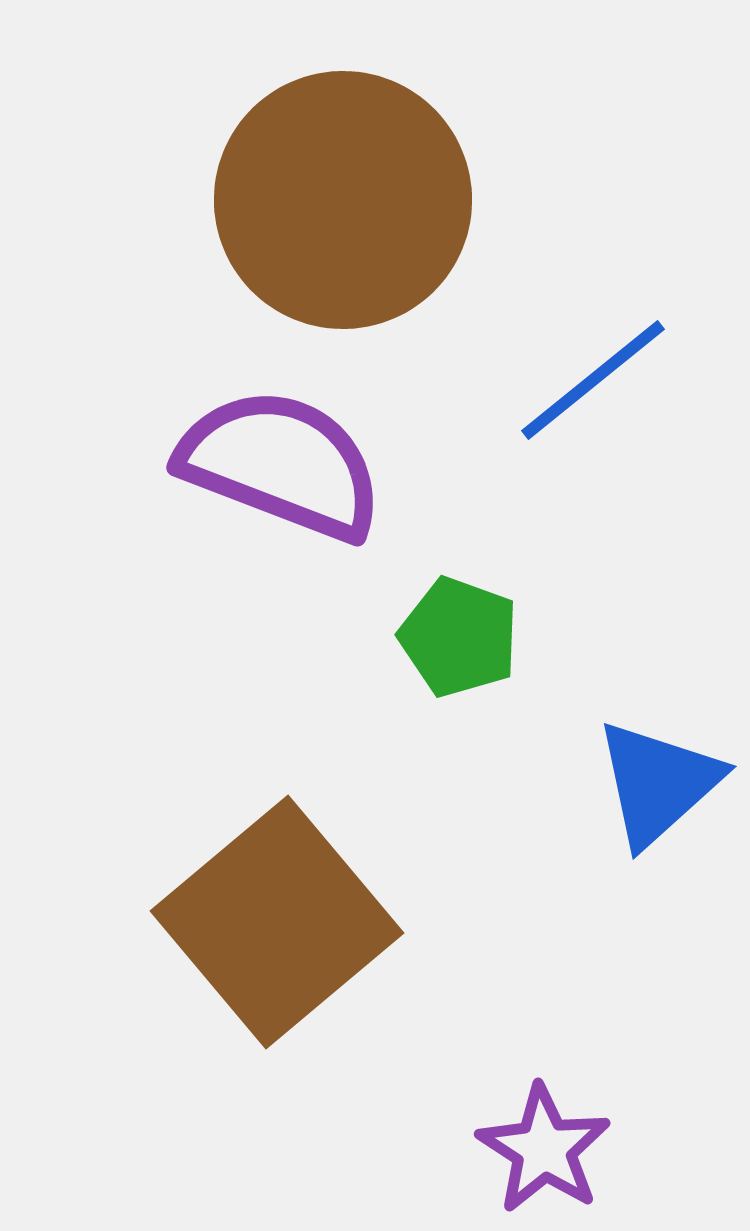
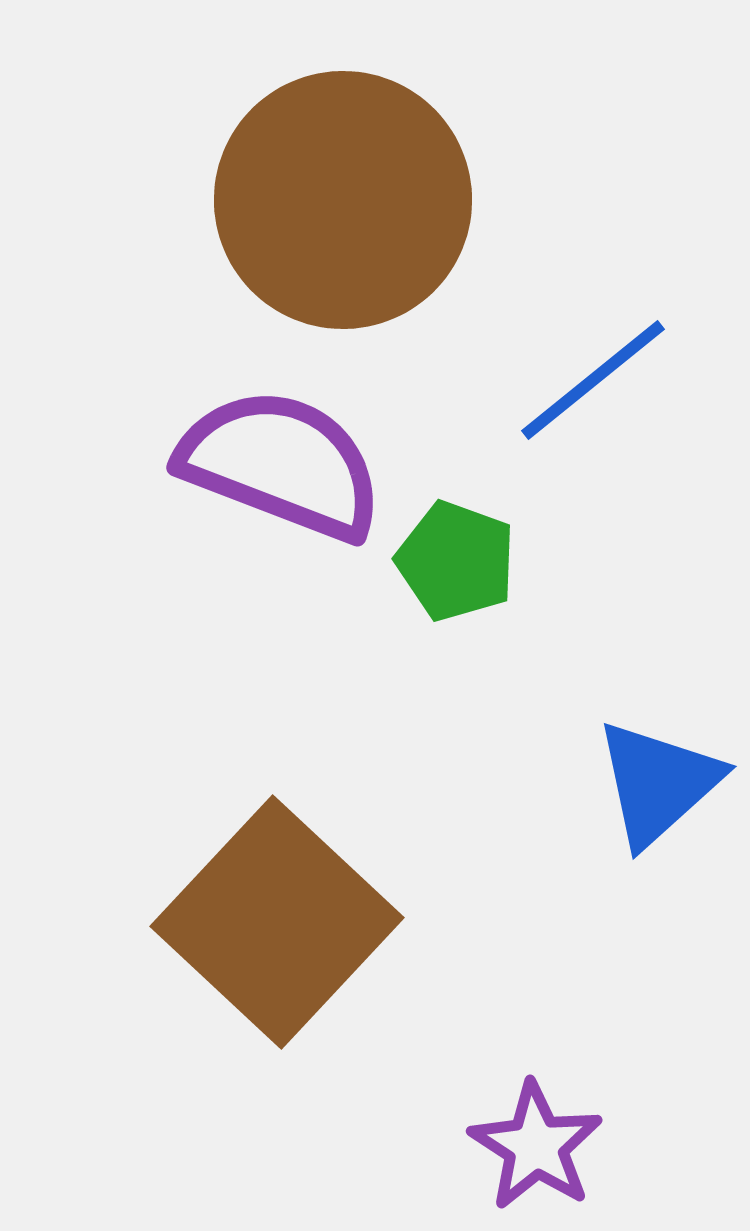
green pentagon: moved 3 px left, 76 px up
brown square: rotated 7 degrees counterclockwise
purple star: moved 8 px left, 3 px up
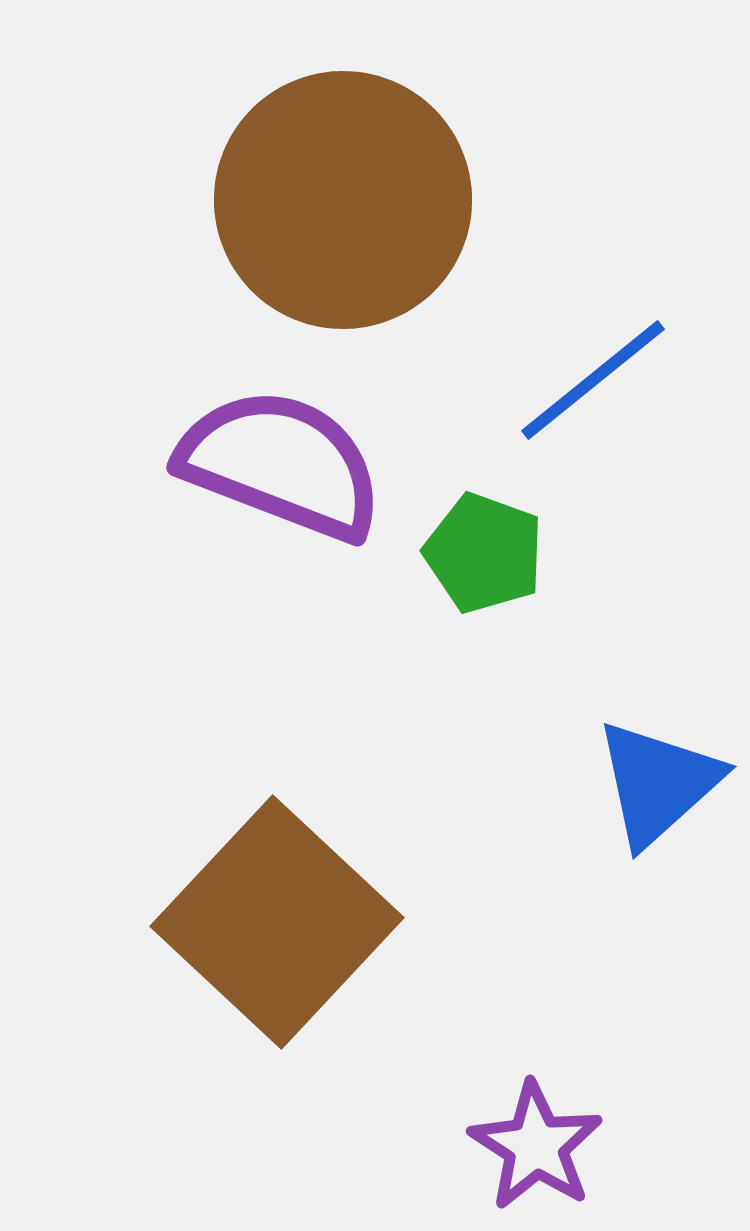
green pentagon: moved 28 px right, 8 px up
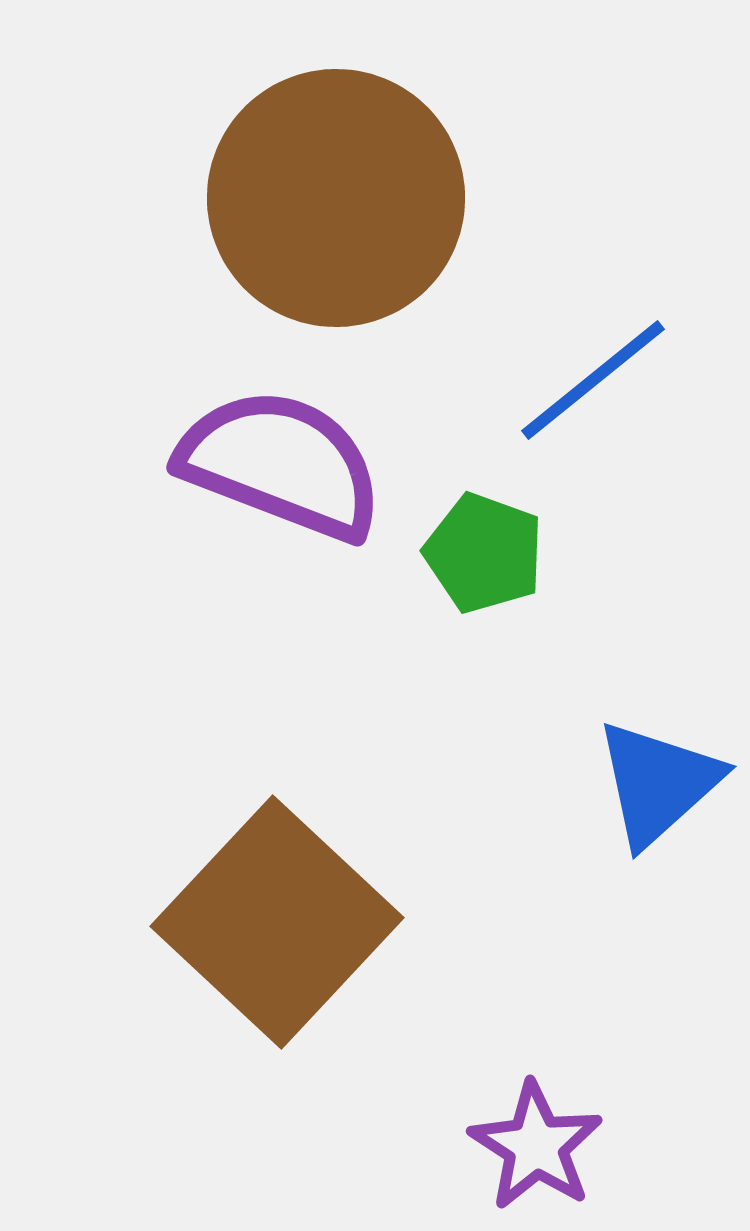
brown circle: moved 7 px left, 2 px up
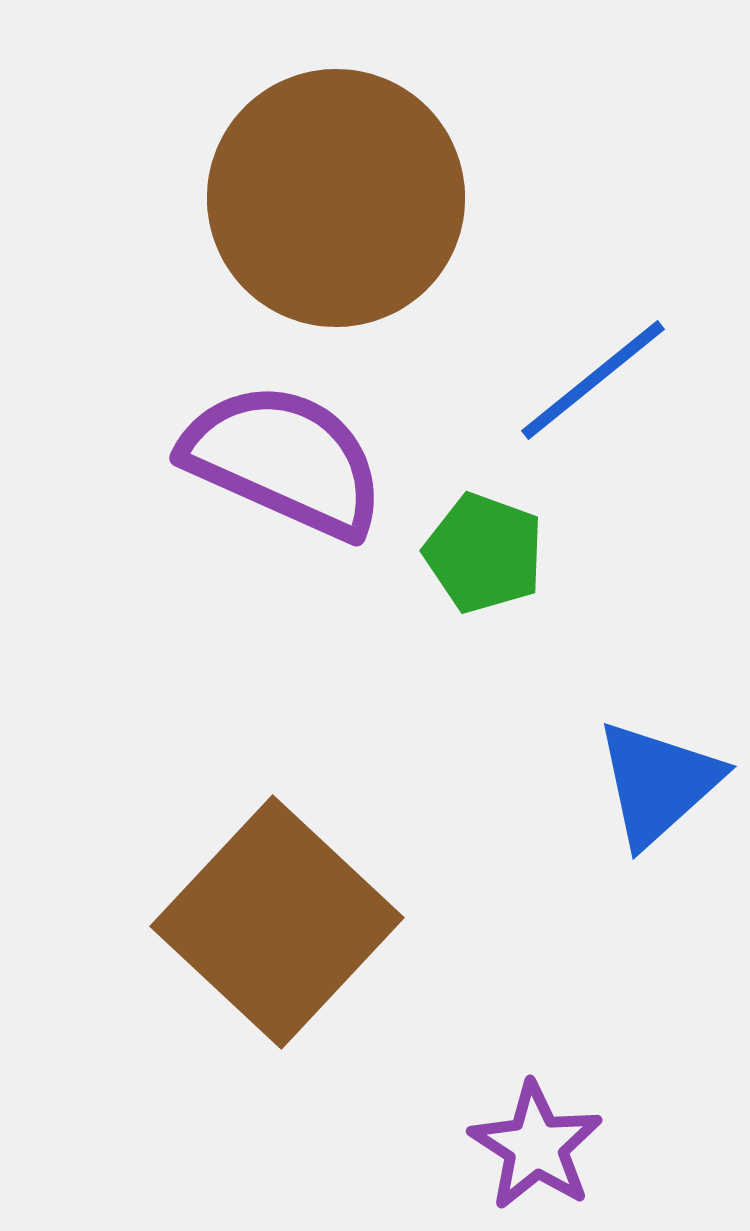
purple semicircle: moved 3 px right, 4 px up; rotated 3 degrees clockwise
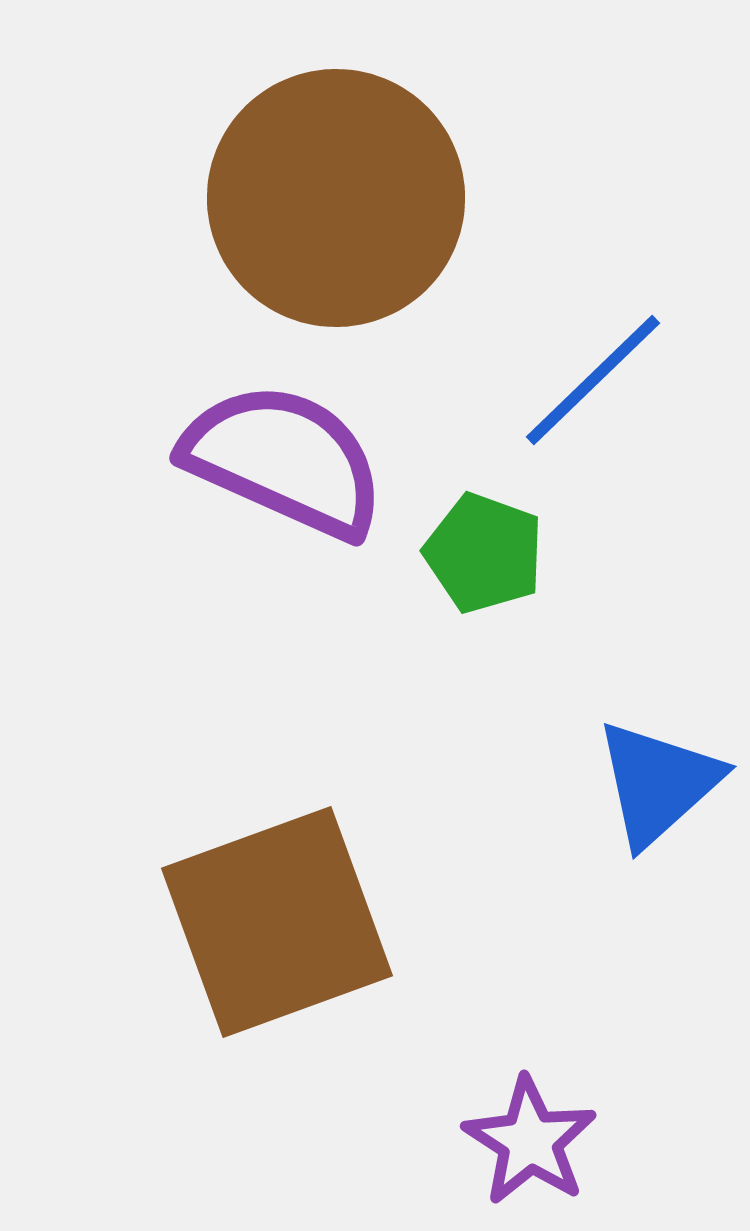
blue line: rotated 5 degrees counterclockwise
brown square: rotated 27 degrees clockwise
purple star: moved 6 px left, 5 px up
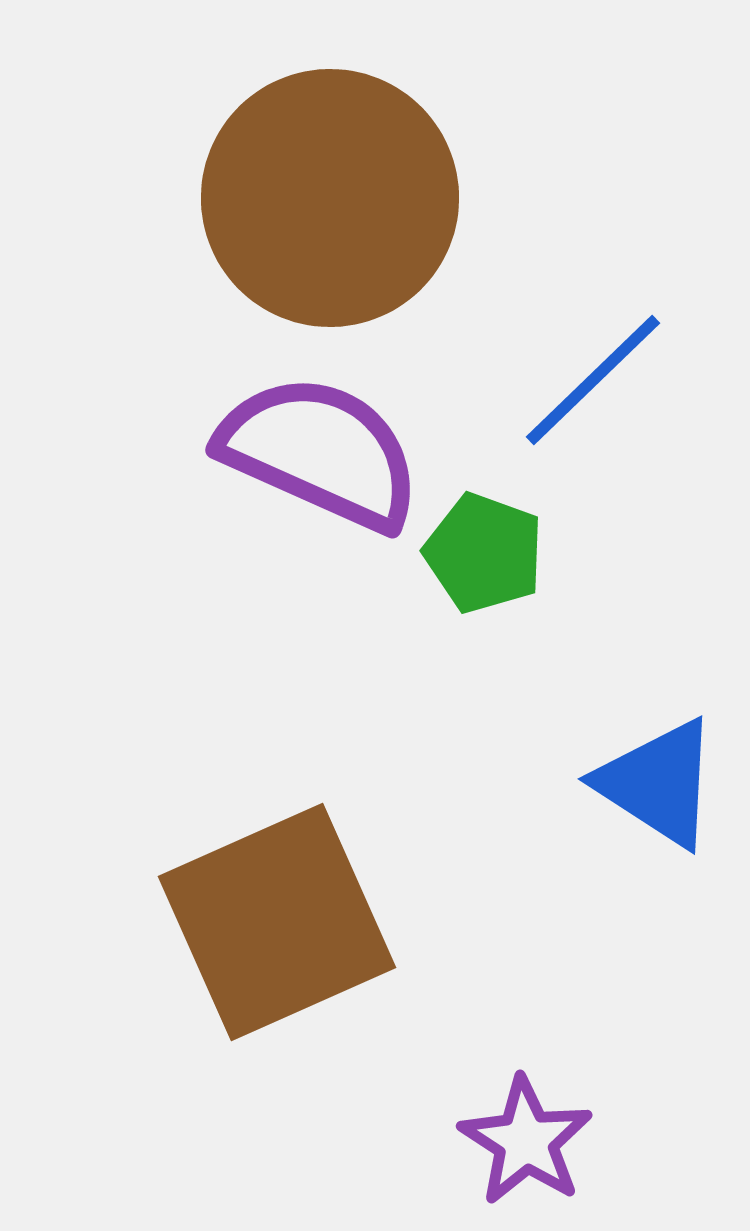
brown circle: moved 6 px left
purple semicircle: moved 36 px right, 8 px up
blue triangle: rotated 45 degrees counterclockwise
brown square: rotated 4 degrees counterclockwise
purple star: moved 4 px left
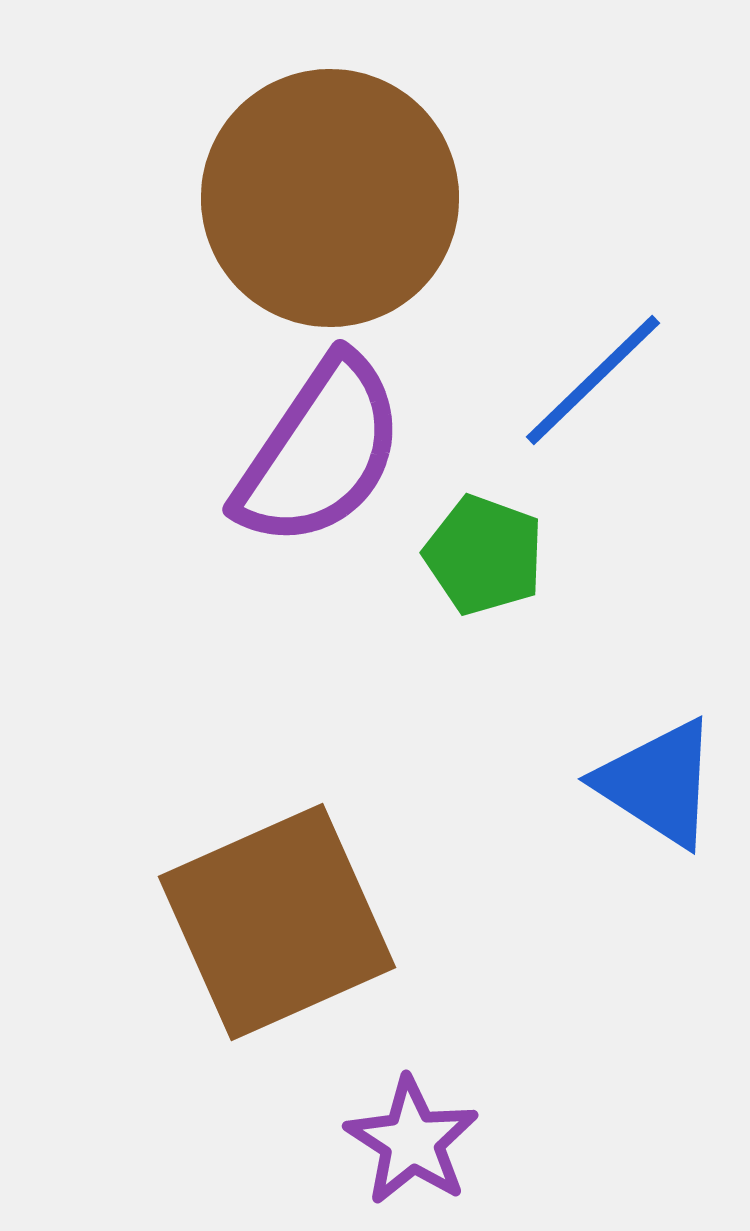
purple semicircle: rotated 100 degrees clockwise
green pentagon: moved 2 px down
purple star: moved 114 px left
